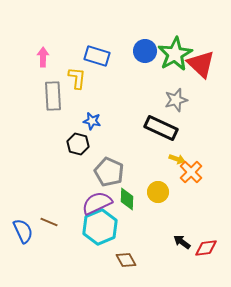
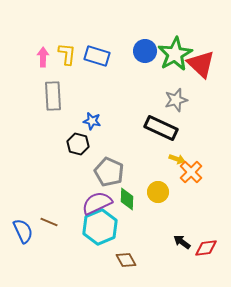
yellow L-shape: moved 10 px left, 24 px up
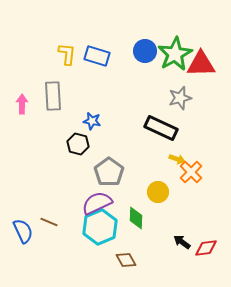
pink arrow: moved 21 px left, 47 px down
red triangle: rotated 44 degrees counterclockwise
gray star: moved 4 px right, 2 px up
gray pentagon: rotated 12 degrees clockwise
green diamond: moved 9 px right, 19 px down
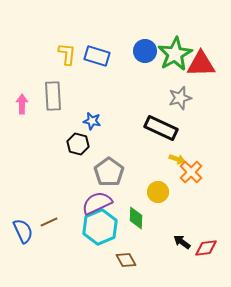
brown line: rotated 48 degrees counterclockwise
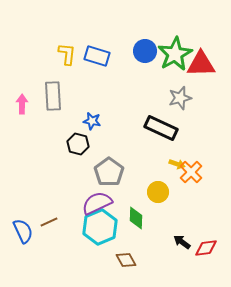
yellow arrow: moved 5 px down
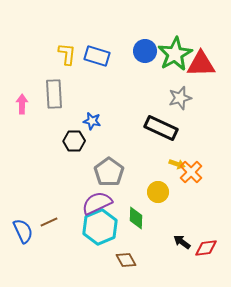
gray rectangle: moved 1 px right, 2 px up
black hexagon: moved 4 px left, 3 px up; rotated 15 degrees counterclockwise
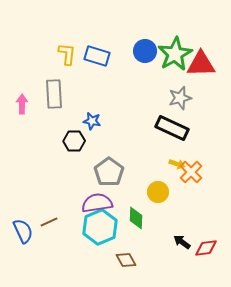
black rectangle: moved 11 px right
purple semicircle: rotated 16 degrees clockwise
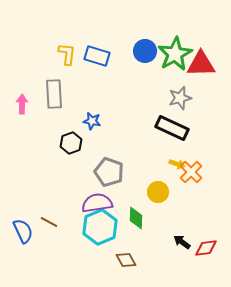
black hexagon: moved 3 px left, 2 px down; rotated 20 degrees counterclockwise
gray pentagon: rotated 16 degrees counterclockwise
brown line: rotated 54 degrees clockwise
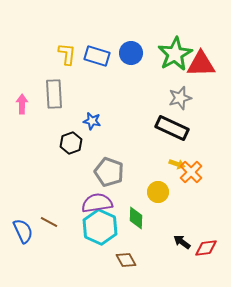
blue circle: moved 14 px left, 2 px down
cyan hexagon: rotated 12 degrees counterclockwise
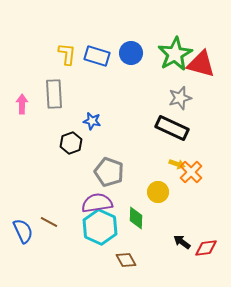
red triangle: rotated 16 degrees clockwise
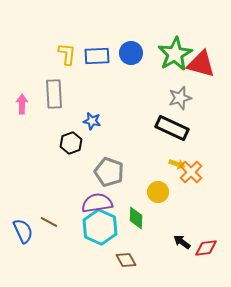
blue rectangle: rotated 20 degrees counterclockwise
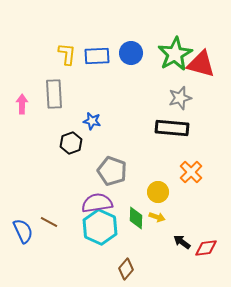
black rectangle: rotated 20 degrees counterclockwise
yellow arrow: moved 20 px left, 53 px down
gray pentagon: moved 3 px right, 1 px up
brown diamond: moved 9 px down; rotated 70 degrees clockwise
